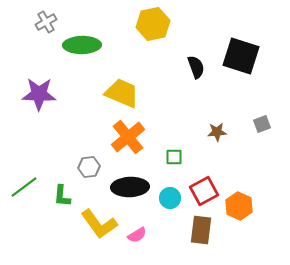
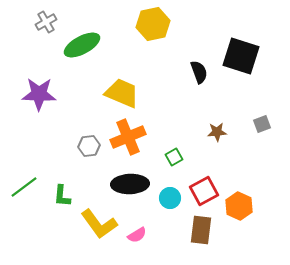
green ellipse: rotated 27 degrees counterclockwise
black semicircle: moved 3 px right, 5 px down
orange cross: rotated 16 degrees clockwise
green square: rotated 30 degrees counterclockwise
gray hexagon: moved 21 px up
black ellipse: moved 3 px up
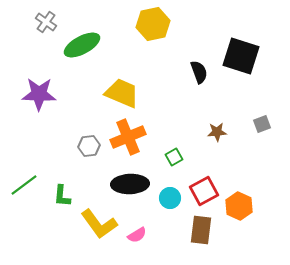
gray cross: rotated 25 degrees counterclockwise
green line: moved 2 px up
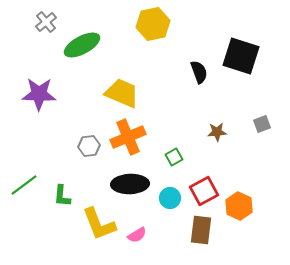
gray cross: rotated 15 degrees clockwise
yellow L-shape: rotated 15 degrees clockwise
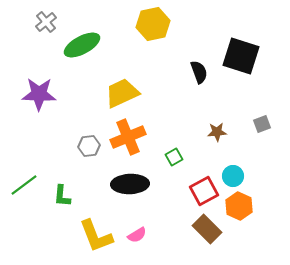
yellow trapezoid: rotated 48 degrees counterclockwise
cyan circle: moved 63 px right, 22 px up
yellow L-shape: moved 3 px left, 12 px down
brown rectangle: moved 6 px right, 1 px up; rotated 52 degrees counterclockwise
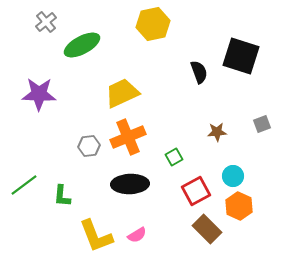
red square: moved 8 px left
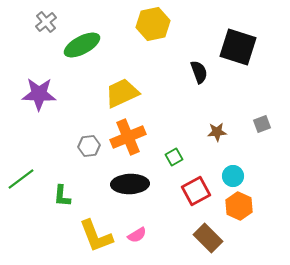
black square: moved 3 px left, 9 px up
green line: moved 3 px left, 6 px up
brown rectangle: moved 1 px right, 9 px down
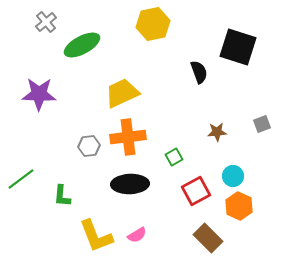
orange cross: rotated 16 degrees clockwise
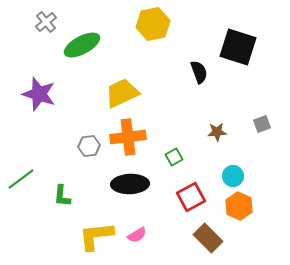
purple star: rotated 16 degrees clockwise
red square: moved 5 px left, 6 px down
yellow L-shape: rotated 105 degrees clockwise
